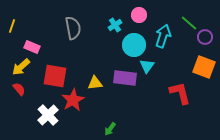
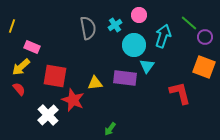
gray semicircle: moved 15 px right
red star: rotated 20 degrees counterclockwise
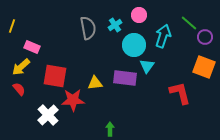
red star: rotated 25 degrees counterclockwise
green arrow: rotated 144 degrees clockwise
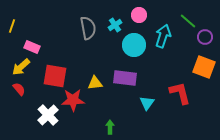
green line: moved 1 px left, 2 px up
cyan triangle: moved 37 px down
green arrow: moved 2 px up
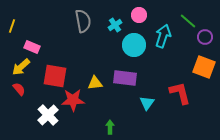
gray semicircle: moved 5 px left, 7 px up
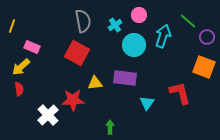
purple circle: moved 2 px right
red square: moved 22 px right, 23 px up; rotated 20 degrees clockwise
red semicircle: rotated 32 degrees clockwise
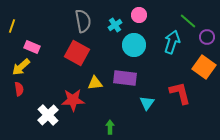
cyan arrow: moved 9 px right, 6 px down
orange square: rotated 15 degrees clockwise
